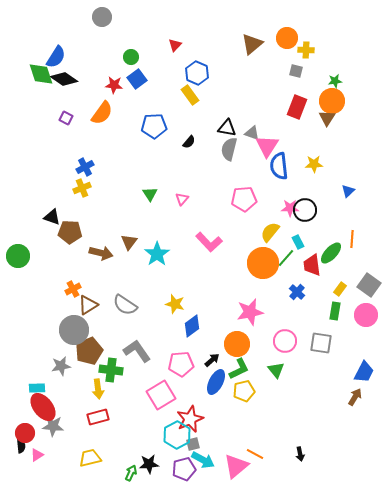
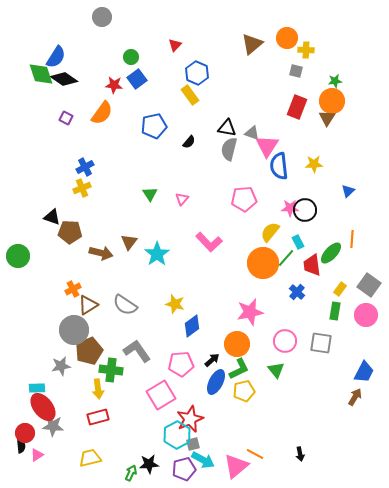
blue pentagon at (154, 126): rotated 10 degrees counterclockwise
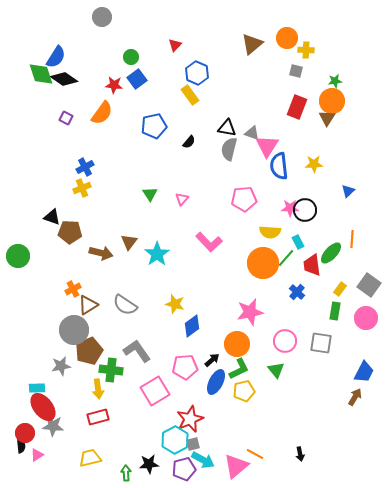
yellow semicircle at (270, 232): rotated 125 degrees counterclockwise
pink circle at (366, 315): moved 3 px down
pink pentagon at (181, 364): moved 4 px right, 3 px down
pink square at (161, 395): moved 6 px left, 4 px up
cyan hexagon at (177, 435): moved 2 px left, 5 px down
green arrow at (131, 473): moved 5 px left; rotated 28 degrees counterclockwise
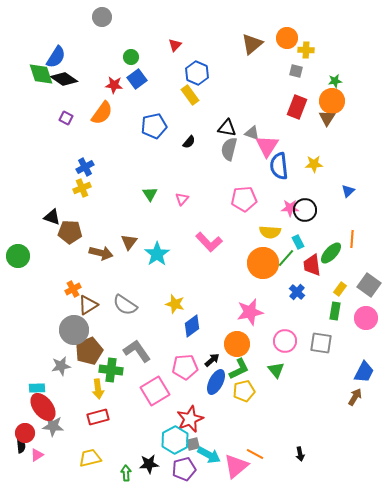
cyan arrow at (203, 460): moved 6 px right, 5 px up
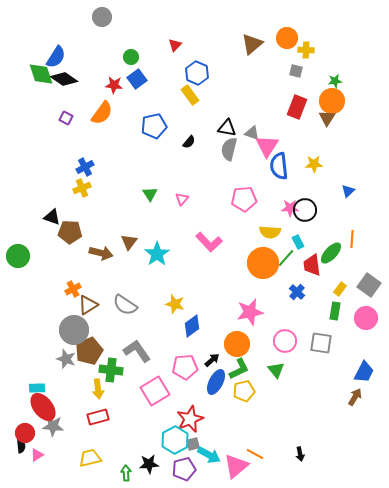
gray star at (61, 366): moved 5 px right, 7 px up; rotated 30 degrees clockwise
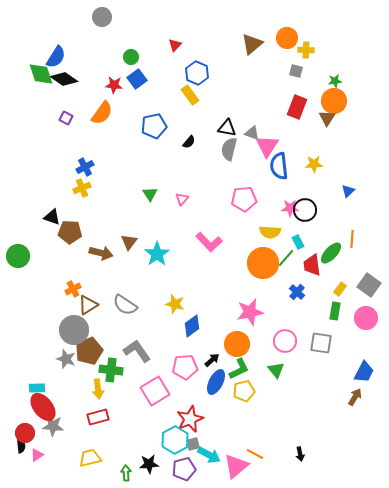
orange circle at (332, 101): moved 2 px right
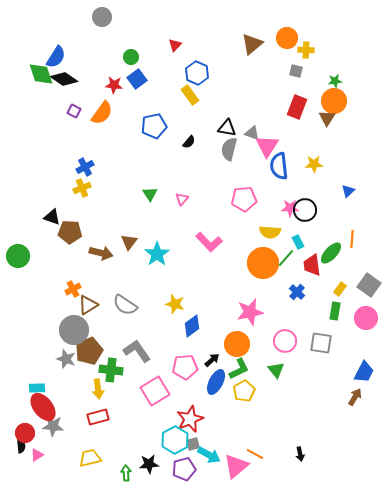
purple square at (66, 118): moved 8 px right, 7 px up
yellow pentagon at (244, 391): rotated 15 degrees counterclockwise
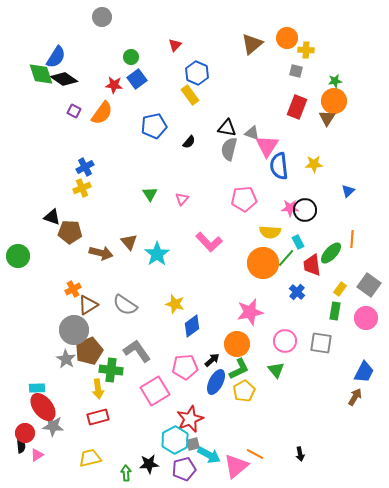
brown triangle at (129, 242): rotated 18 degrees counterclockwise
gray star at (66, 359): rotated 12 degrees clockwise
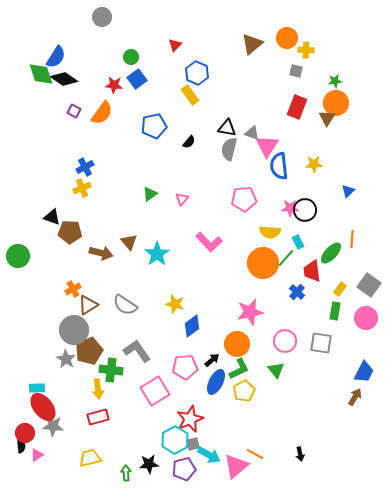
orange circle at (334, 101): moved 2 px right, 2 px down
green triangle at (150, 194): rotated 28 degrees clockwise
red trapezoid at (312, 265): moved 6 px down
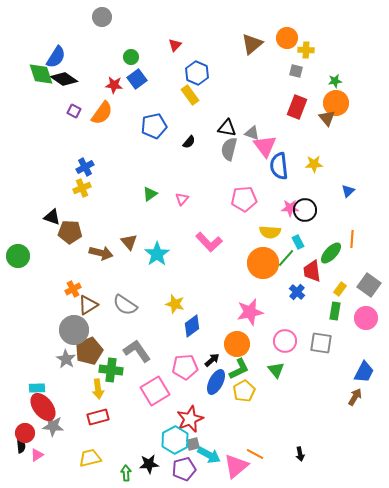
brown triangle at (327, 118): rotated 12 degrees counterclockwise
pink triangle at (267, 146): moved 2 px left; rotated 10 degrees counterclockwise
